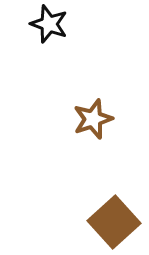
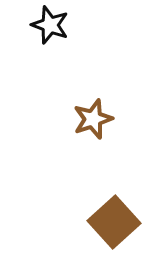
black star: moved 1 px right, 1 px down
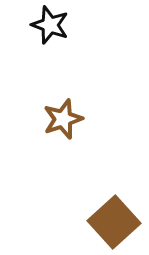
brown star: moved 30 px left
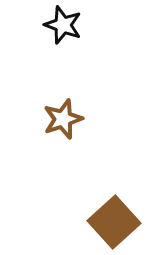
black star: moved 13 px right
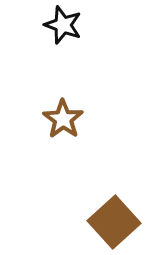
brown star: rotated 18 degrees counterclockwise
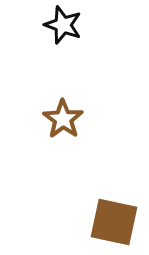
brown square: rotated 36 degrees counterclockwise
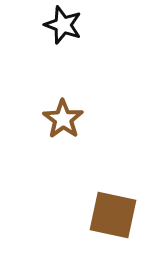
brown square: moved 1 px left, 7 px up
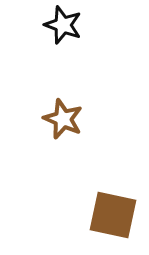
brown star: rotated 12 degrees counterclockwise
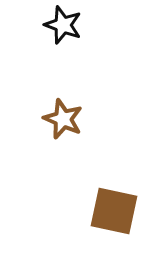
brown square: moved 1 px right, 4 px up
